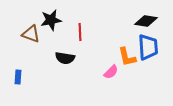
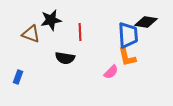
black diamond: moved 1 px down
blue trapezoid: moved 20 px left, 12 px up
blue rectangle: rotated 16 degrees clockwise
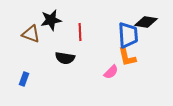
blue rectangle: moved 6 px right, 2 px down
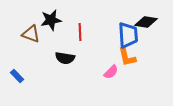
blue rectangle: moved 7 px left, 3 px up; rotated 64 degrees counterclockwise
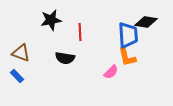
brown triangle: moved 10 px left, 19 px down
